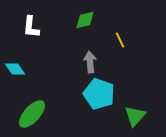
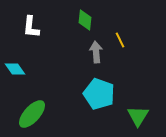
green diamond: rotated 70 degrees counterclockwise
gray arrow: moved 6 px right, 10 px up
green triangle: moved 3 px right; rotated 10 degrees counterclockwise
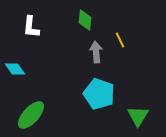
green ellipse: moved 1 px left, 1 px down
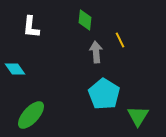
cyan pentagon: moved 5 px right; rotated 12 degrees clockwise
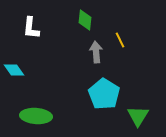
white L-shape: moved 1 px down
cyan diamond: moved 1 px left, 1 px down
green ellipse: moved 5 px right, 1 px down; rotated 52 degrees clockwise
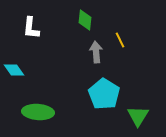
green ellipse: moved 2 px right, 4 px up
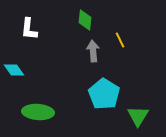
white L-shape: moved 2 px left, 1 px down
gray arrow: moved 3 px left, 1 px up
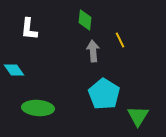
green ellipse: moved 4 px up
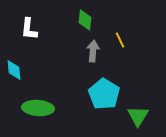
gray arrow: rotated 10 degrees clockwise
cyan diamond: rotated 30 degrees clockwise
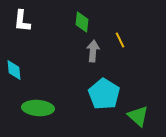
green diamond: moved 3 px left, 2 px down
white L-shape: moved 7 px left, 8 px up
green triangle: rotated 20 degrees counterclockwise
